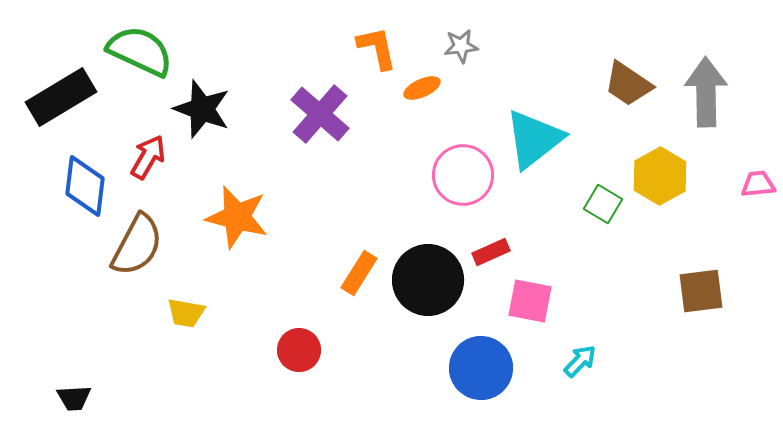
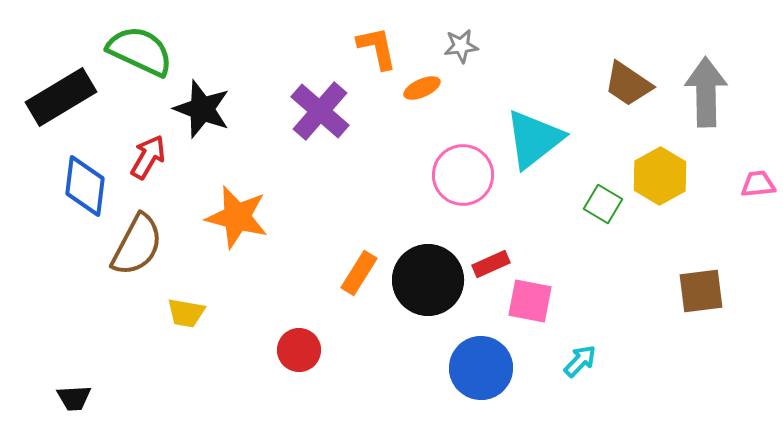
purple cross: moved 3 px up
red rectangle: moved 12 px down
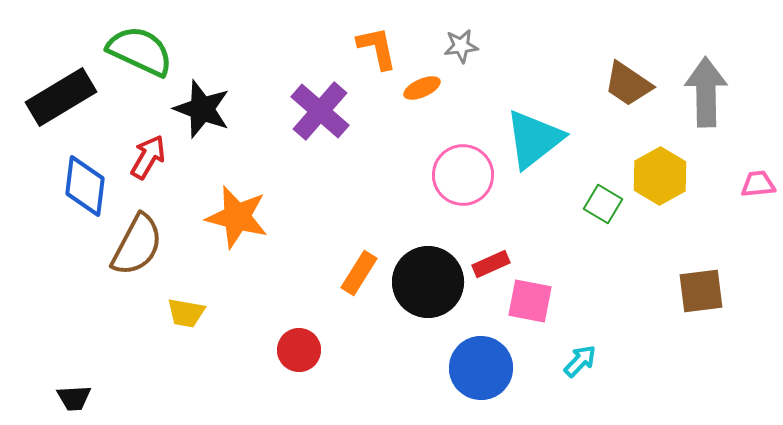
black circle: moved 2 px down
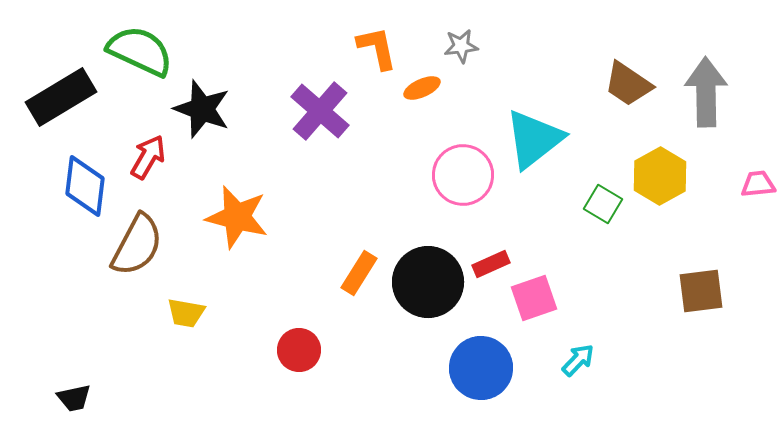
pink square: moved 4 px right, 3 px up; rotated 30 degrees counterclockwise
cyan arrow: moved 2 px left, 1 px up
black trapezoid: rotated 9 degrees counterclockwise
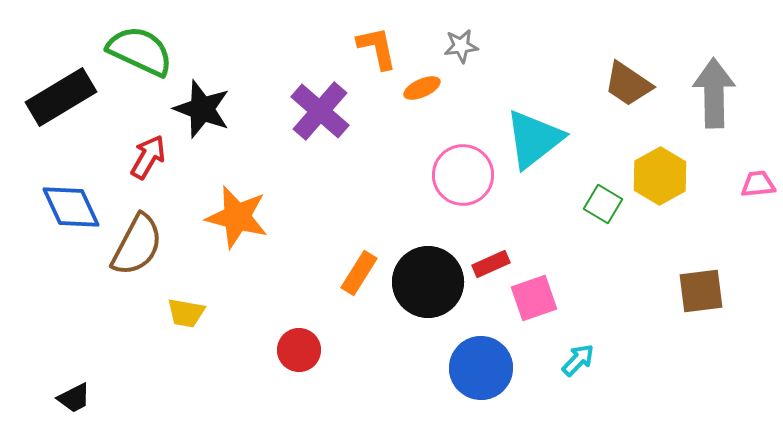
gray arrow: moved 8 px right, 1 px down
blue diamond: moved 14 px left, 21 px down; rotated 32 degrees counterclockwise
black trapezoid: rotated 15 degrees counterclockwise
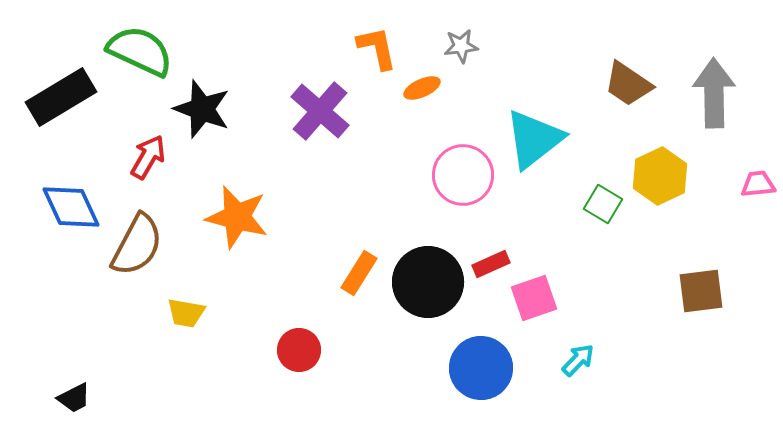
yellow hexagon: rotated 4 degrees clockwise
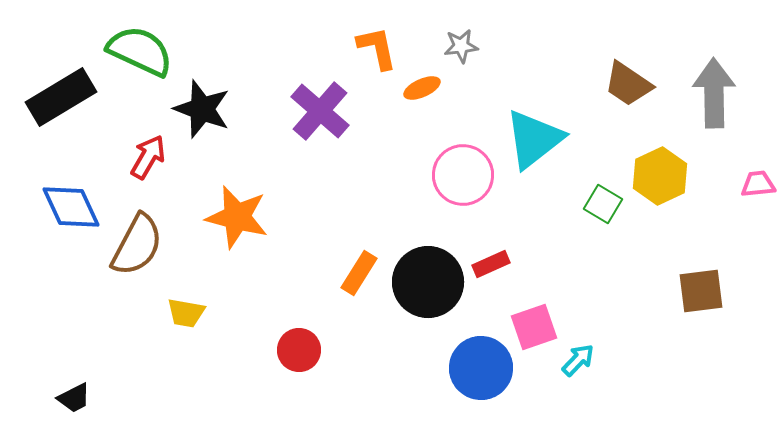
pink square: moved 29 px down
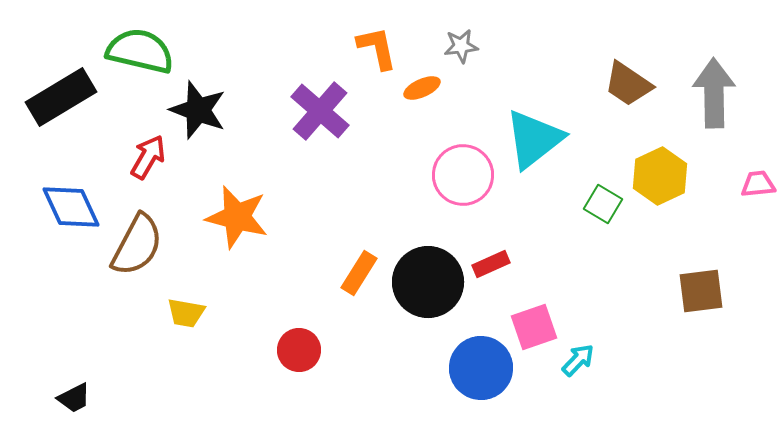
green semicircle: rotated 12 degrees counterclockwise
black star: moved 4 px left, 1 px down
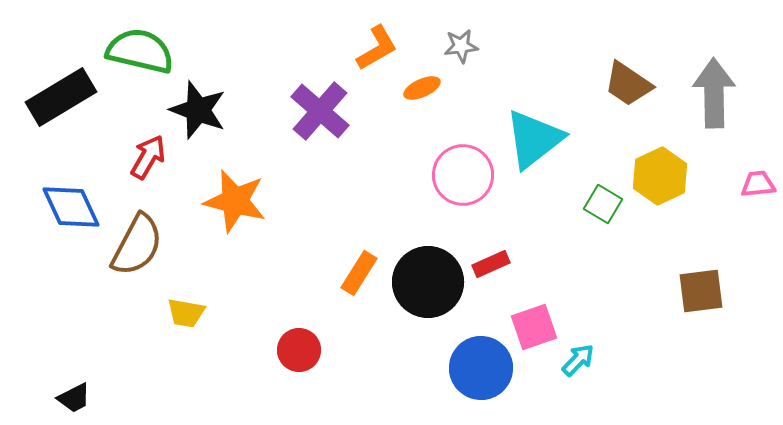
orange L-shape: rotated 72 degrees clockwise
orange star: moved 2 px left, 16 px up
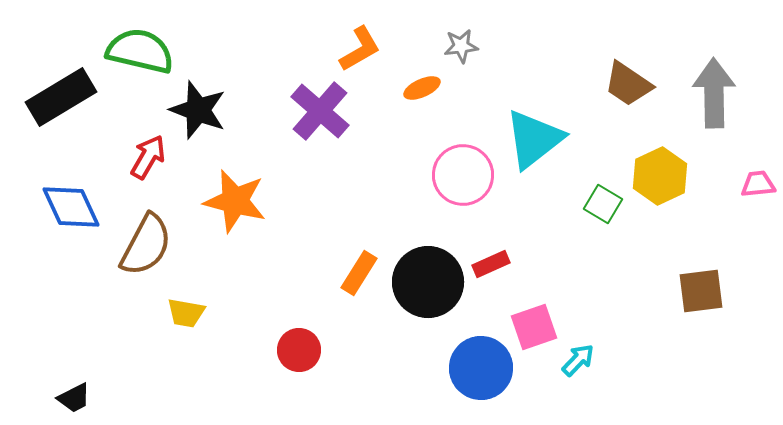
orange L-shape: moved 17 px left, 1 px down
brown semicircle: moved 9 px right
